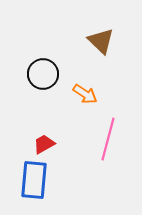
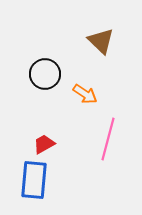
black circle: moved 2 px right
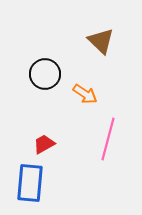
blue rectangle: moved 4 px left, 3 px down
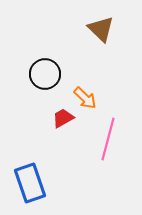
brown triangle: moved 12 px up
orange arrow: moved 4 px down; rotated 10 degrees clockwise
red trapezoid: moved 19 px right, 26 px up
blue rectangle: rotated 24 degrees counterclockwise
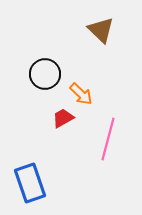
brown triangle: moved 1 px down
orange arrow: moved 4 px left, 4 px up
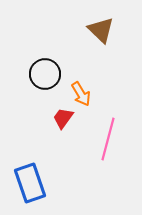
orange arrow: rotated 15 degrees clockwise
red trapezoid: rotated 25 degrees counterclockwise
